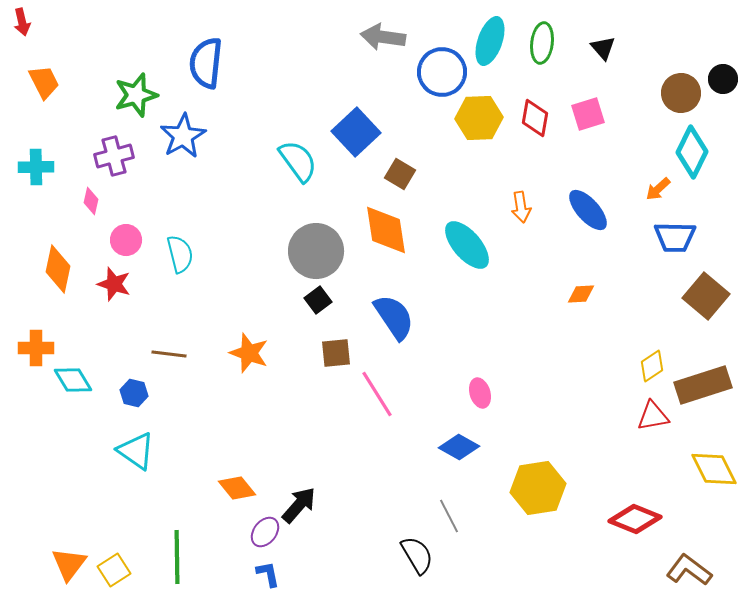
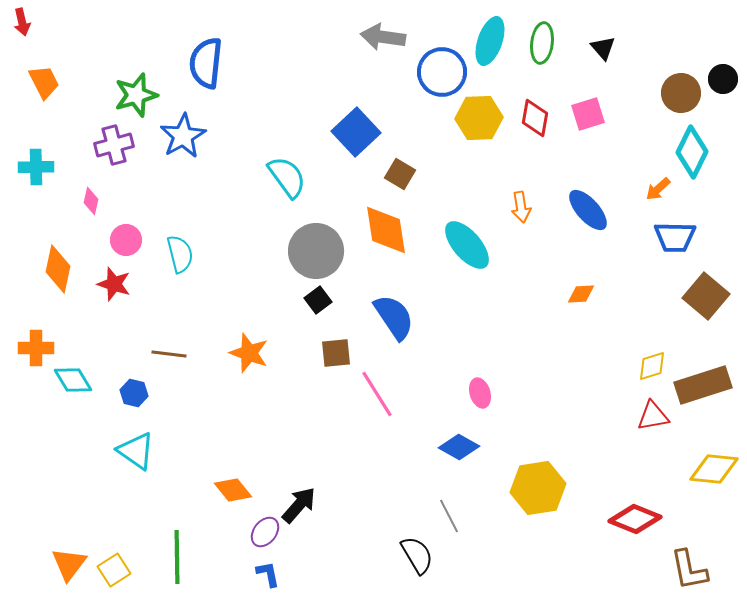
purple cross at (114, 156): moved 11 px up
cyan semicircle at (298, 161): moved 11 px left, 16 px down
yellow diamond at (652, 366): rotated 16 degrees clockwise
yellow diamond at (714, 469): rotated 57 degrees counterclockwise
orange diamond at (237, 488): moved 4 px left, 2 px down
brown L-shape at (689, 570): rotated 138 degrees counterclockwise
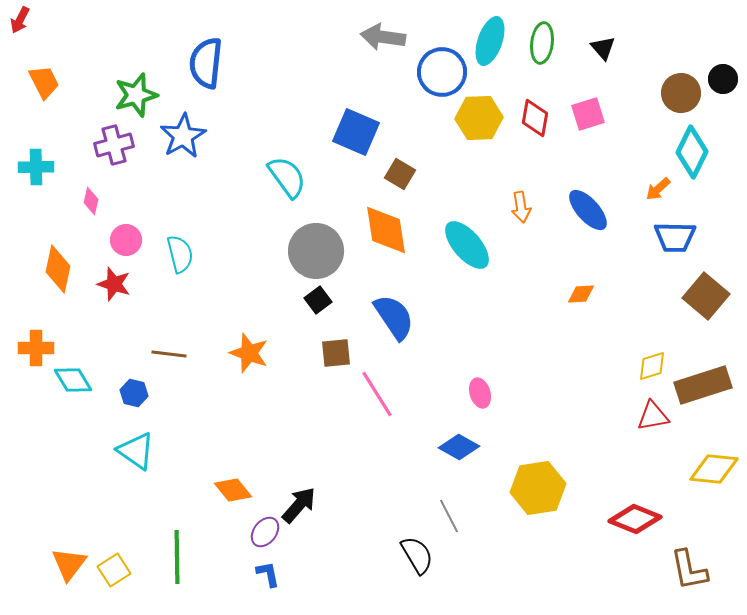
red arrow at (22, 22): moved 2 px left, 2 px up; rotated 40 degrees clockwise
blue square at (356, 132): rotated 24 degrees counterclockwise
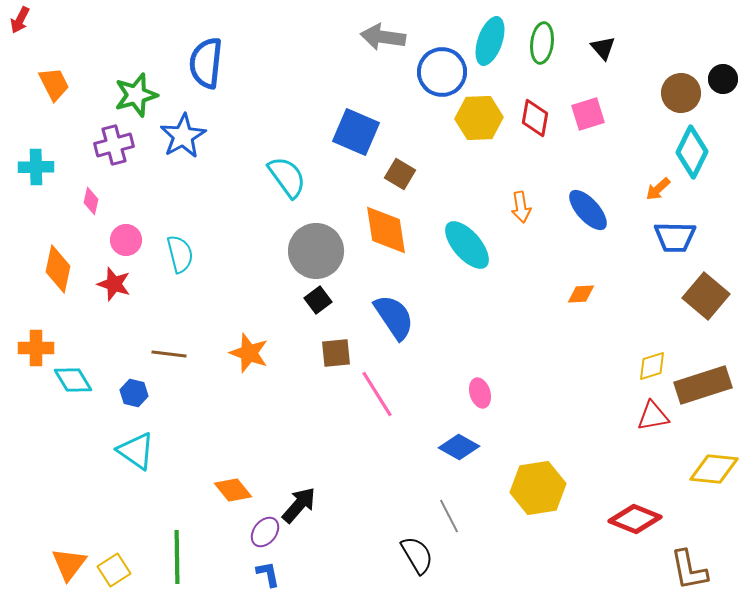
orange trapezoid at (44, 82): moved 10 px right, 2 px down
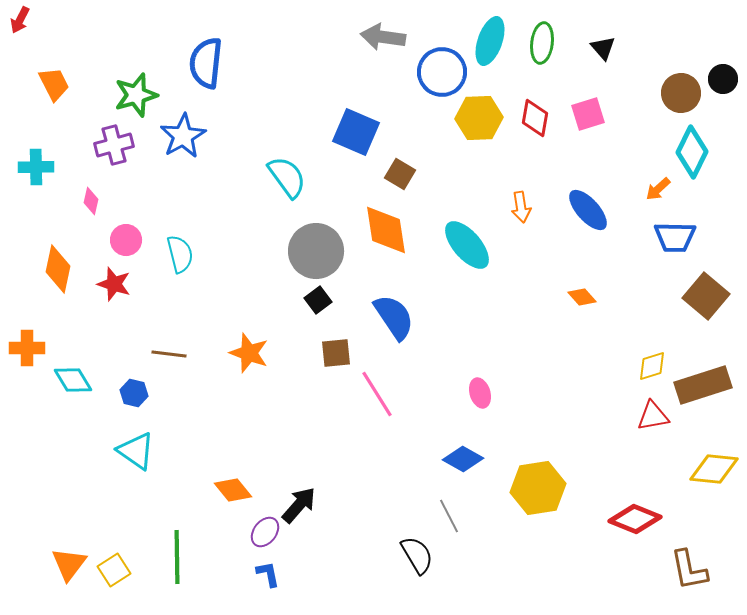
orange diamond at (581, 294): moved 1 px right, 3 px down; rotated 52 degrees clockwise
orange cross at (36, 348): moved 9 px left
blue diamond at (459, 447): moved 4 px right, 12 px down
